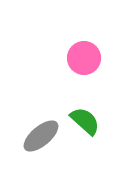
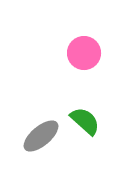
pink circle: moved 5 px up
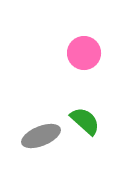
gray ellipse: rotated 18 degrees clockwise
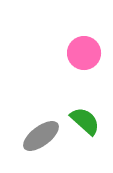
gray ellipse: rotated 15 degrees counterclockwise
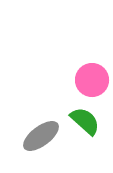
pink circle: moved 8 px right, 27 px down
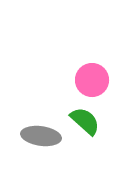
gray ellipse: rotated 45 degrees clockwise
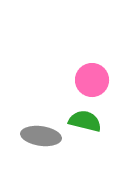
green semicircle: rotated 28 degrees counterclockwise
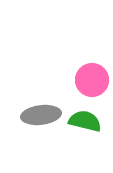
gray ellipse: moved 21 px up; rotated 15 degrees counterclockwise
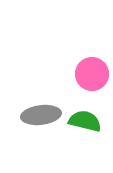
pink circle: moved 6 px up
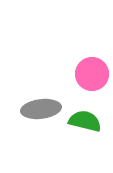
gray ellipse: moved 6 px up
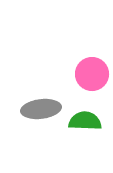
green semicircle: rotated 12 degrees counterclockwise
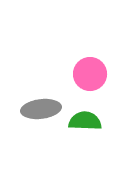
pink circle: moved 2 px left
